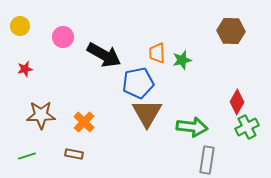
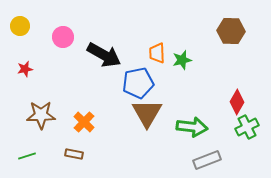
gray rectangle: rotated 60 degrees clockwise
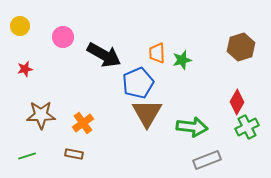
brown hexagon: moved 10 px right, 16 px down; rotated 20 degrees counterclockwise
blue pentagon: rotated 12 degrees counterclockwise
orange cross: moved 1 px left, 1 px down; rotated 10 degrees clockwise
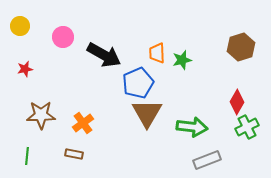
green line: rotated 66 degrees counterclockwise
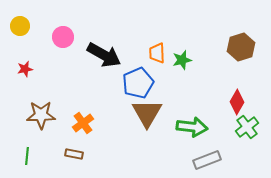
green cross: rotated 10 degrees counterclockwise
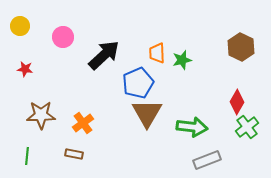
brown hexagon: rotated 16 degrees counterclockwise
black arrow: rotated 72 degrees counterclockwise
red star: rotated 21 degrees clockwise
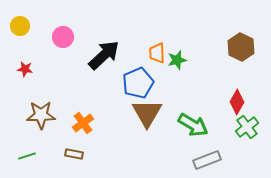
green star: moved 5 px left
green arrow: moved 1 px right, 2 px up; rotated 24 degrees clockwise
green line: rotated 66 degrees clockwise
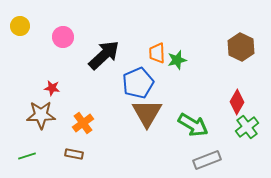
red star: moved 27 px right, 19 px down
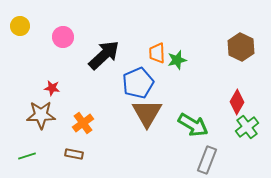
gray rectangle: rotated 48 degrees counterclockwise
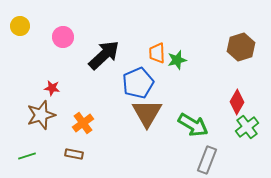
brown hexagon: rotated 16 degrees clockwise
brown star: rotated 16 degrees counterclockwise
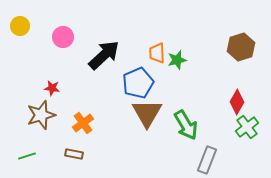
green arrow: moved 7 px left; rotated 28 degrees clockwise
